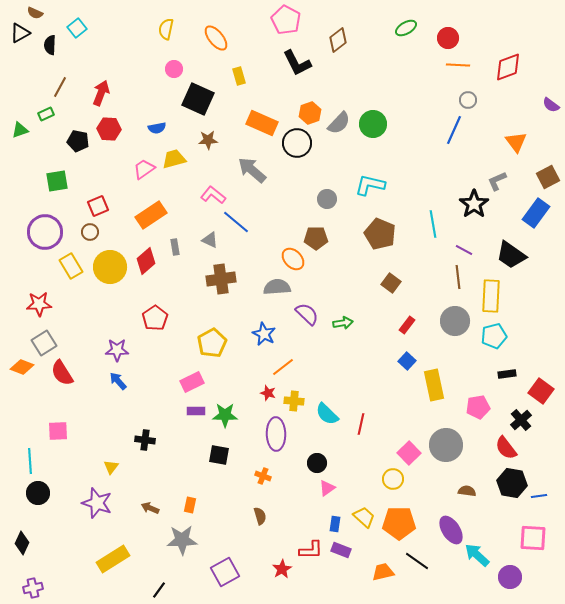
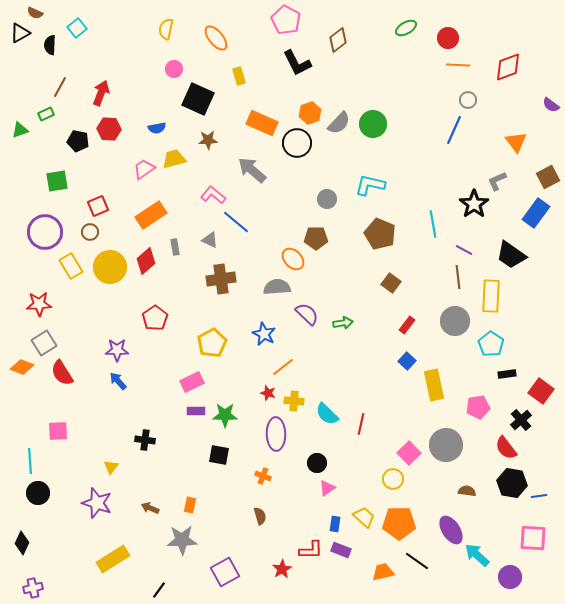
cyan pentagon at (494, 336): moved 3 px left, 8 px down; rotated 25 degrees counterclockwise
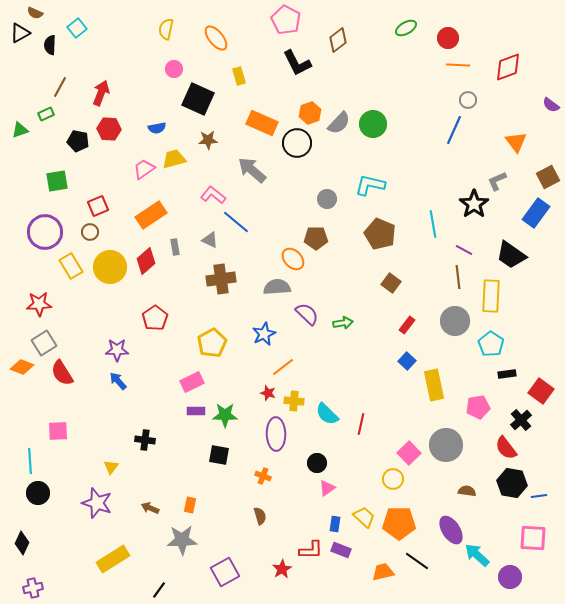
blue star at (264, 334): rotated 20 degrees clockwise
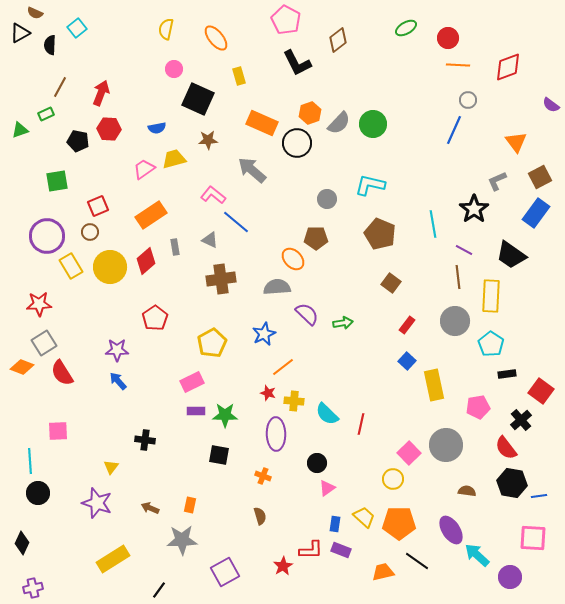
brown square at (548, 177): moved 8 px left
black star at (474, 204): moved 5 px down
purple circle at (45, 232): moved 2 px right, 4 px down
red star at (282, 569): moved 1 px right, 3 px up
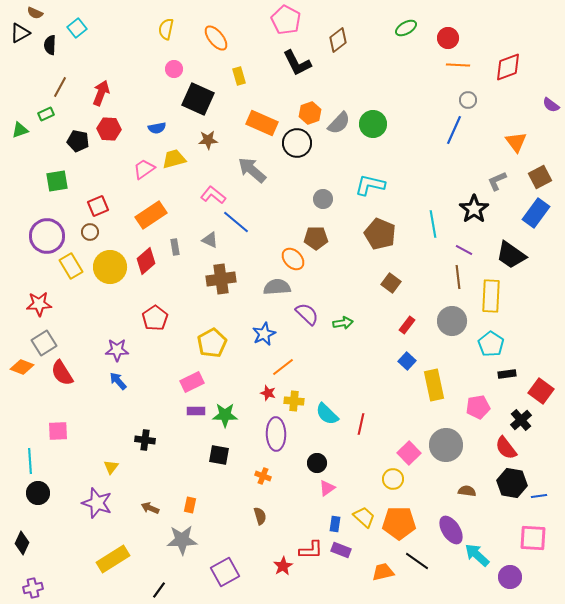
gray circle at (327, 199): moved 4 px left
gray circle at (455, 321): moved 3 px left
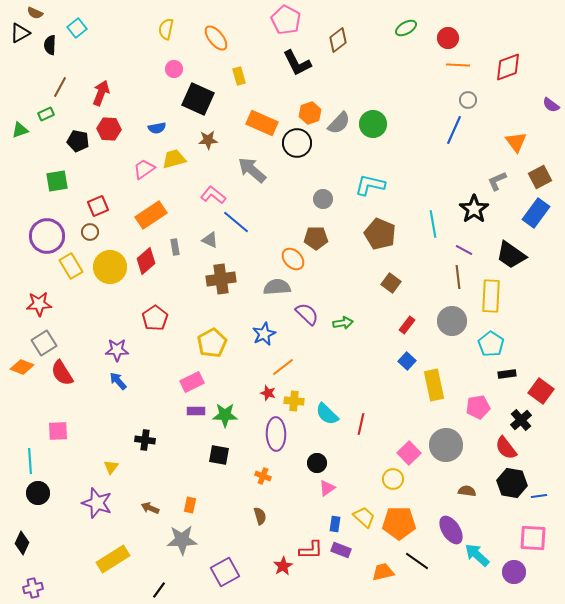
purple circle at (510, 577): moved 4 px right, 5 px up
